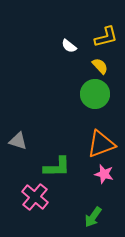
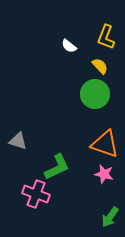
yellow L-shape: rotated 125 degrees clockwise
orange triangle: moved 4 px right; rotated 40 degrees clockwise
green L-shape: rotated 24 degrees counterclockwise
pink cross: moved 1 px right, 3 px up; rotated 20 degrees counterclockwise
green arrow: moved 17 px right
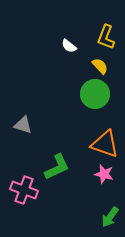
gray triangle: moved 5 px right, 16 px up
pink cross: moved 12 px left, 4 px up
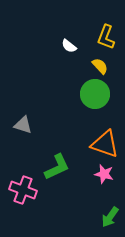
pink cross: moved 1 px left
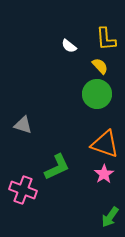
yellow L-shape: moved 2 px down; rotated 25 degrees counterclockwise
green circle: moved 2 px right
pink star: rotated 24 degrees clockwise
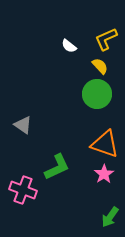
yellow L-shape: rotated 70 degrees clockwise
gray triangle: rotated 18 degrees clockwise
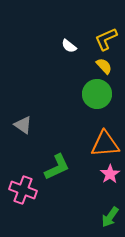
yellow semicircle: moved 4 px right
orange triangle: rotated 24 degrees counterclockwise
pink star: moved 6 px right
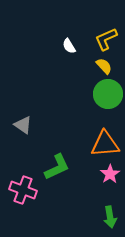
white semicircle: rotated 21 degrees clockwise
green circle: moved 11 px right
green arrow: rotated 45 degrees counterclockwise
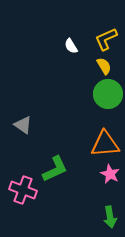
white semicircle: moved 2 px right
yellow semicircle: rotated 12 degrees clockwise
green L-shape: moved 2 px left, 2 px down
pink star: rotated 12 degrees counterclockwise
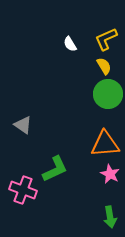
white semicircle: moved 1 px left, 2 px up
